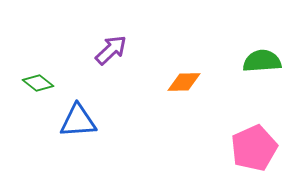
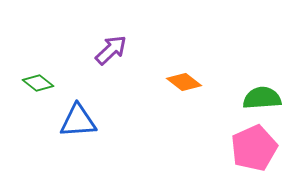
green semicircle: moved 37 px down
orange diamond: rotated 40 degrees clockwise
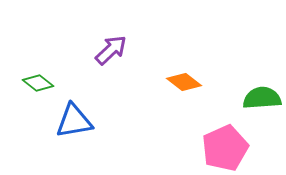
blue triangle: moved 4 px left; rotated 6 degrees counterclockwise
pink pentagon: moved 29 px left
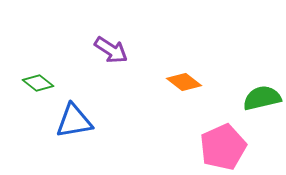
purple arrow: rotated 76 degrees clockwise
green semicircle: rotated 9 degrees counterclockwise
pink pentagon: moved 2 px left, 1 px up
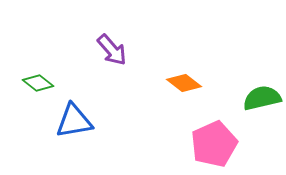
purple arrow: moved 1 px right; rotated 16 degrees clockwise
orange diamond: moved 1 px down
pink pentagon: moved 9 px left, 3 px up
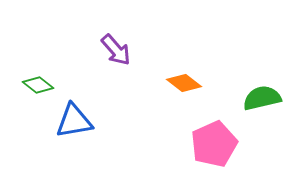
purple arrow: moved 4 px right
green diamond: moved 2 px down
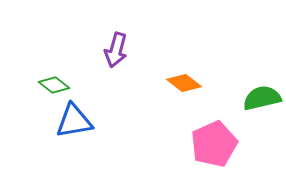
purple arrow: rotated 56 degrees clockwise
green diamond: moved 16 px right
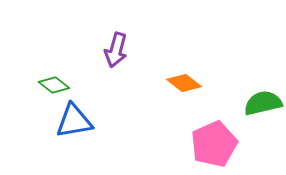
green semicircle: moved 1 px right, 5 px down
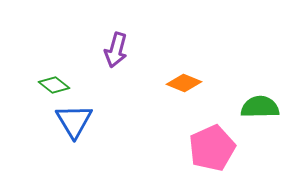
orange diamond: rotated 16 degrees counterclockwise
green semicircle: moved 3 px left, 4 px down; rotated 12 degrees clockwise
blue triangle: rotated 51 degrees counterclockwise
pink pentagon: moved 2 px left, 4 px down
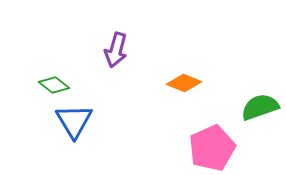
green semicircle: rotated 18 degrees counterclockwise
